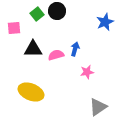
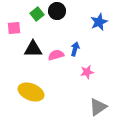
blue star: moved 6 px left
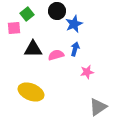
green square: moved 10 px left
blue star: moved 25 px left, 2 px down
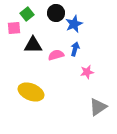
black circle: moved 1 px left, 2 px down
black triangle: moved 4 px up
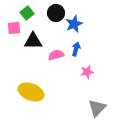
green square: moved 1 px up
black triangle: moved 4 px up
blue arrow: moved 1 px right
gray triangle: moved 1 px left, 1 px down; rotated 12 degrees counterclockwise
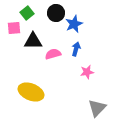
pink semicircle: moved 3 px left, 1 px up
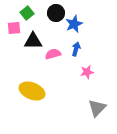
yellow ellipse: moved 1 px right, 1 px up
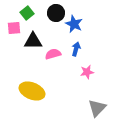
blue star: rotated 24 degrees counterclockwise
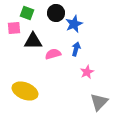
green square: rotated 32 degrees counterclockwise
blue star: rotated 24 degrees clockwise
pink star: rotated 16 degrees counterclockwise
yellow ellipse: moved 7 px left
gray triangle: moved 2 px right, 6 px up
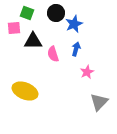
pink semicircle: rotated 91 degrees counterclockwise
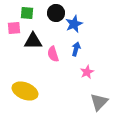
green square: rotated 16 degrees counterclockwise
